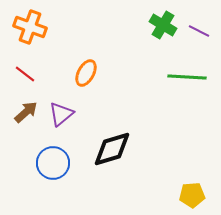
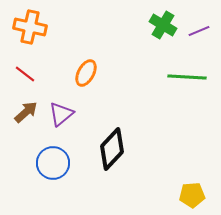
orange cross: rotated 8 degrees counterclockwise
purple line: rotated 50 degrees counterclockwise
black diamond: rotated 30 degrees counterclockwise
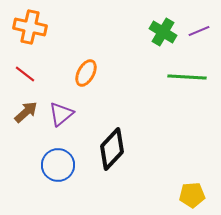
green cross: moved 7 px down
blue circle: moved 5 px right, 2 px down
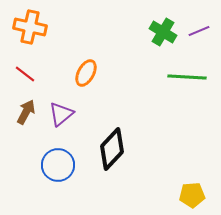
brown arrow: rotated 20 degrees counterclockwise
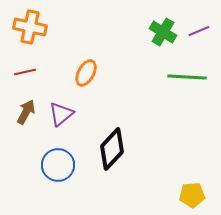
red line: moved 2 px up; rotated 50 degrees counterclockwise
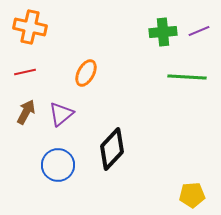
green cross: rotated 36 degrees counterclockwise
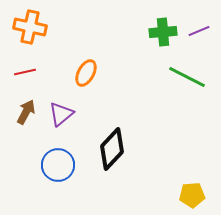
green line: rotated 24 degrees clockwise
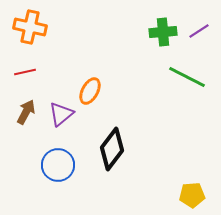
purple line: rotated 10 degrees counterclockwise
orange ellipse: moved 4 px right, 18 px down
black diamond: rotated 6 degrees counterclockwise
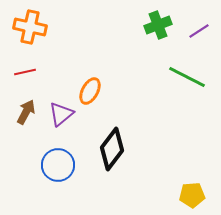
green cross: moved 5 px left, 7 px up; rotated 16 degrees counterclockwise
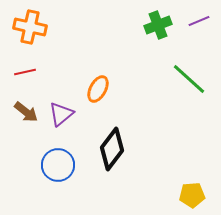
purple line: moved 10 px up; rotated 10 degrees clockwise
green line: moved 2 px right, 2 px down; rotated 15 degrees clockwise
orange ellipse: moved 8 px right, 2 px up
brown arrow: rotated 100 degrees clockwise
